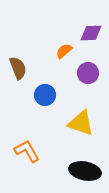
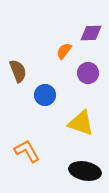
orange semicircle: rotated 12 degrees counterclockwise
brown semicircle: moved 3 px down
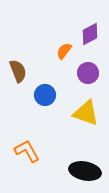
purple diamond: moved 1 px left, 1 px down; rotated 25 degrees counterclockwise
yellow triangle: moved 5 px right, 10 px up
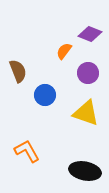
purple diamond: rotated 50 degrees clockwise
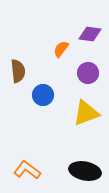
purple diamond: rotated 15 degrees counterclockwise
orange semicircle: moved 3 px left, 2 px up
brown semicircle: rotated 15 degrees clockwise
blue circle: moved 2 px left
yellow triangle: rotated 40 degrees counterclockwise
orange L-shape: moved 19 px down; rotated 24 degrees counterclockwise
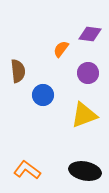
yellow triangle: moved 2 px left, 2 px down
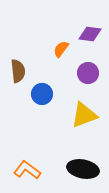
blue circle: moved 1 px left, 1 px up
black ellipse: moved 2 px left, 2 px up
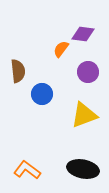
purple diamond: moved 7 px left
purple circle: moved 1 px up
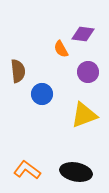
orange semicircle: rotated 66 degrees counterclockwise
black ellipse: moved 7 px left, 3 px down
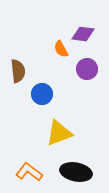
purple circle: moved 1 px left, 3 px up
yellow triangle: moved 25 px left, 18 px down
orange L-shape: moved 2 px right, 2 px down
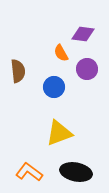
orange semicircle: moved 4 px down
blue circle: moved 12 px right, 7 px up
